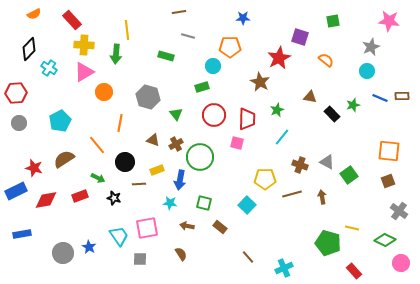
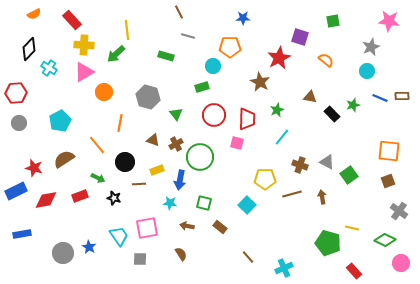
brown line at (179, 12): rotated 72 degrees clockwise
green arrow at (116, 54): rotated 42 degrees clockwise
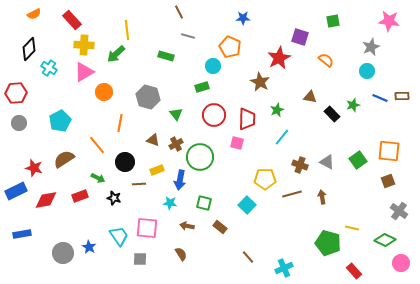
orange pentagon at (230, 47): rotated 25 degrees clockwise
green square at (349, 175): moved 9 px right, 15 px up
pink square at (147, 228): rotated 15 degrees clockwise
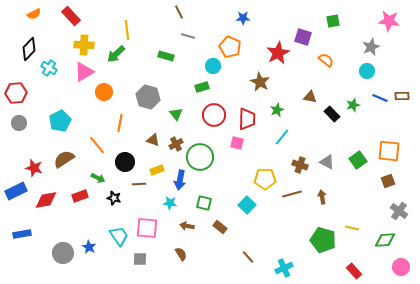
red rectangle at (72, 20): moved 1 px left, 4 px up
purple square at (300, 37): moved 3 px right
red star at (279, 58): moved 1 px left, 5 px up
green diamond at (385, 240): rotated 30 degrees counterclockwise
green pentagon at (328, 243): moved 5 px left, 3 px up
pink circle at (401, 263): moved 4 px down
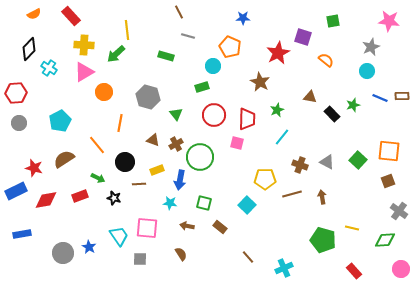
green square at (358, 160): rotated 12 degrees counterclockwise
pink circle at (401, 267): moved 2 px down
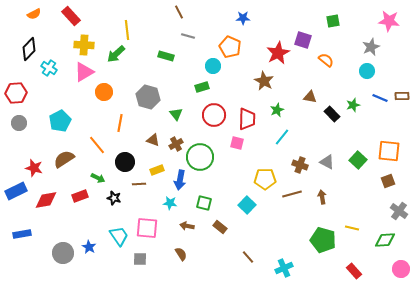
purple square at (303, 37): moved 3 px down
brown star at (260, 82): moved 4 px right, 1 px up
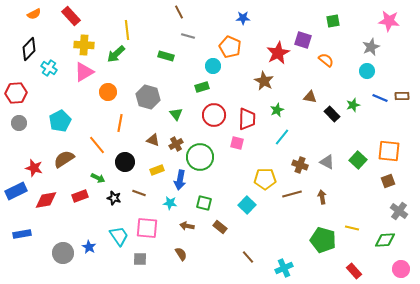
orange circle at (104, 92): moved 4 px right
brown line at (139, 184): moved 9 px down; rotated 24 degrees clockwise
